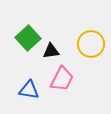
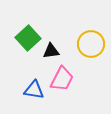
blue triangle: moved 5 px right
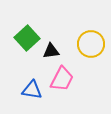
green square: moved 1 px left
blue triangle: moved 2 px left
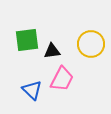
green square: moved 2 px down; rotated 35 degrees clockwise
black triangle: moved 1 px right
blue triangle: rotated 35 degrees clockwise
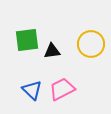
pink trapezoid: moved 10 px down; rotated 144 degrees counterclockwise
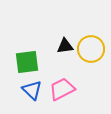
green square: moved 22 px down
yellow circle: moved 5 px down
black triangle: moved 13 px right, 5 px up
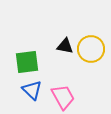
black triangle: rotated 18 degrees clockwise
pink trapezoid: moved 1 px right, 8 px down; rotated 88 degrees clockwise
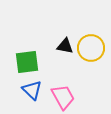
yellow circle: moved 1 px up
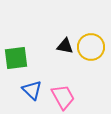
yellow circle: moved 1 px up
green square: moved 11 px left, 4 px up
